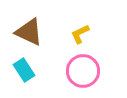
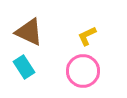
yellow L-shape: moved 7 px right, 2 px down
cyan rectangle: moved 3 px up
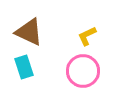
cyan rectangle: rotated 15 degrees clockwise
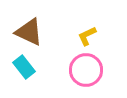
cyan rectangle: rotated 20 degrees counterclockwise
pink circle: moved 3 px right, 1 px up
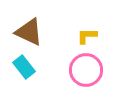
yellow L-shape: rotated 25 degrees clockwise
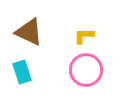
yellow L-shape: moved 3 px left
cyan rectangle: moved 2 px left, 5 px down; rotated 20 degrees clockwise
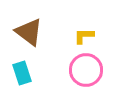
brown triangle: rotated 12 degrees clockwise
cyan rectangle: moved 1 px down
